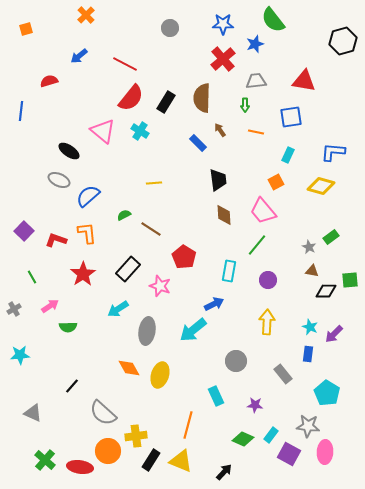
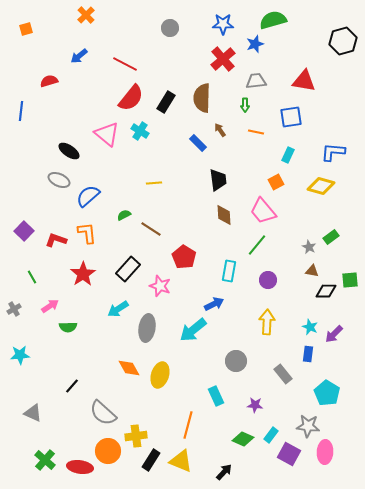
green semicircle at (273, 20): rotated 112 degrees clockwise
pink triangle at (103, 131): moved 4 px right, 3 px down
gray ellipse at (147, 331): moved 3 px up
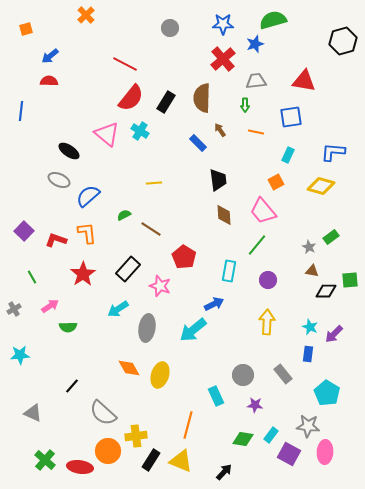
blue arrow at (79, 56): moved 29 px left
red semicircle at (49, 81): rotated 18 degrees clockwise
gray circle at (236, 361): moved 7 px right, 14 px down
green diamond at (243, 439): rotated 15 degrees counterclockwise
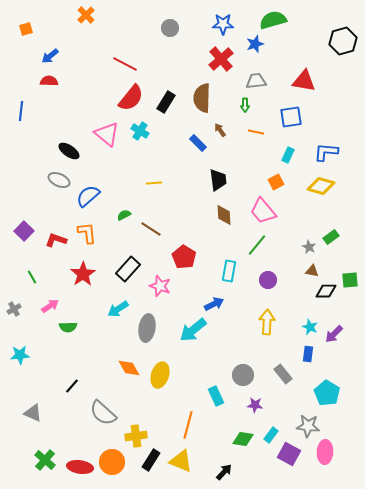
red cross at (223, 59): moved 2 px left
blue L-shape at (333, 152): moved 7 px left
orange circle at (108, 451): moved 4 px right, 11 px down
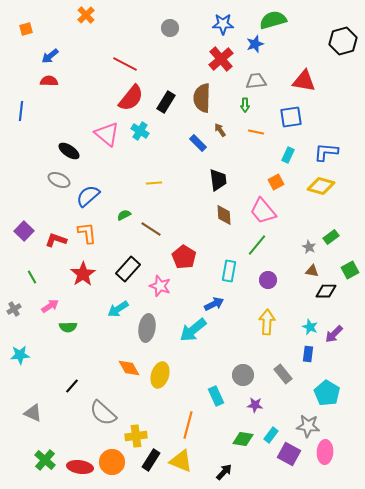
green square at (350, 280): moved 10 px up; rotated 24 degrees counterclockwise
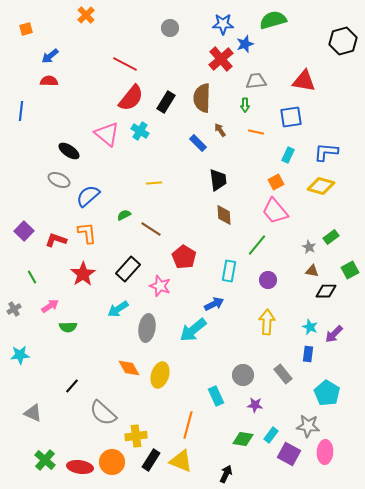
blue star at (255, 44): moved 10 px left
pink trapezoid at (263, 211): moved 12 px right
black arrow at (224, 472): moved 2 px right, 2 px down; rotated 18 degrees counterclockwise
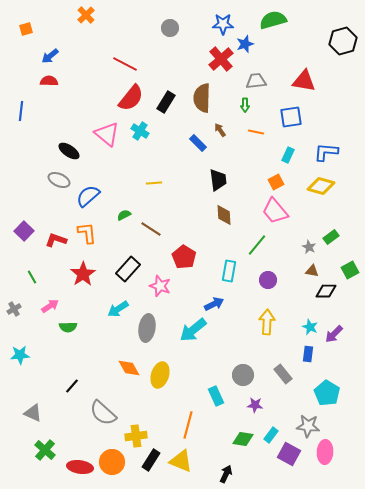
green cross at (45, 460): moved 10 px up
